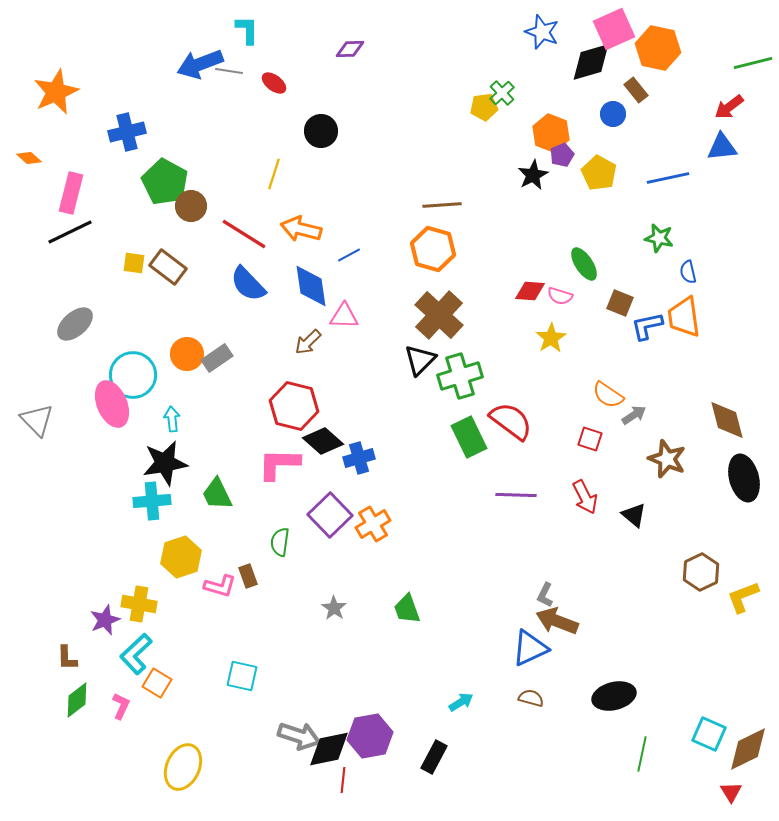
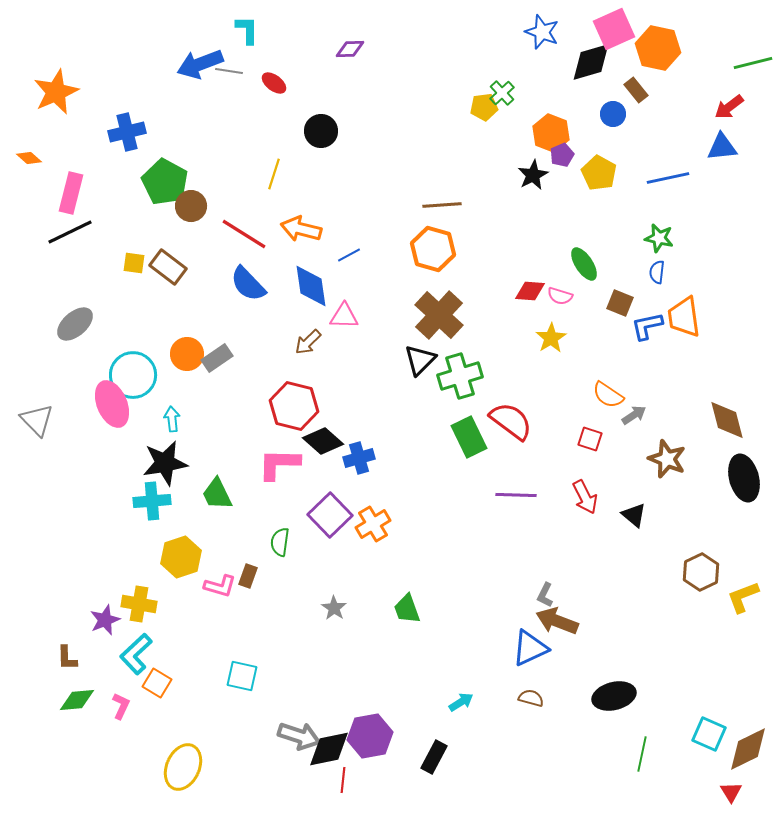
blue semicircle at (688, 272): moved 31 px left; rotated 20 degrees clockwise
brown rectangle at (248, 576): rotated 40 degrees clockwise
green diamond at (77, 700): rotated 33 degrees clockwise
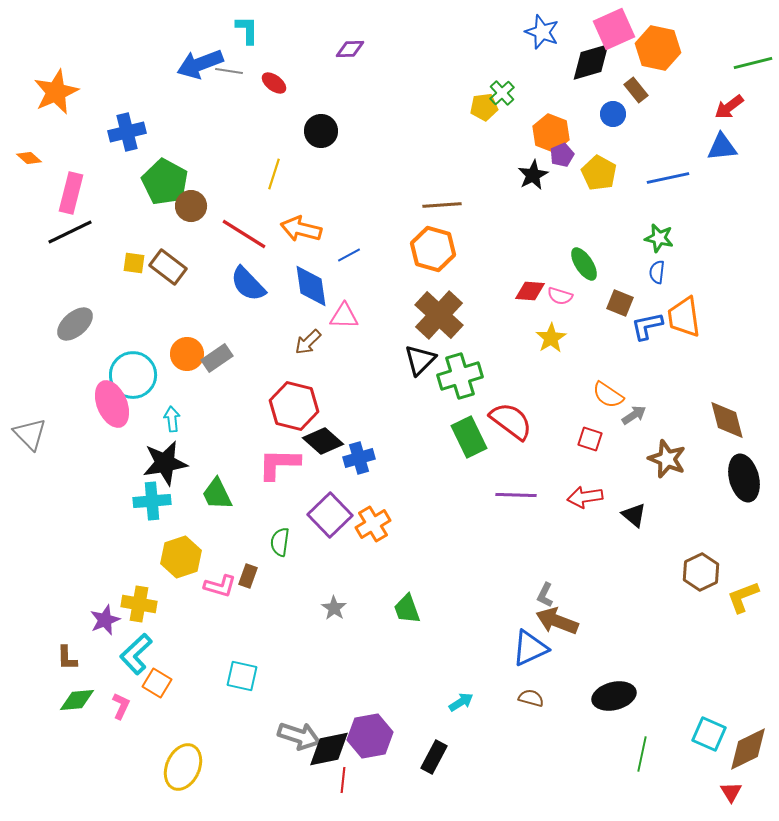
gray triangle at (37, 420): moved 7 px left, 14 px down
red arrow at (585, 497): rotated 108 degrees clockwise
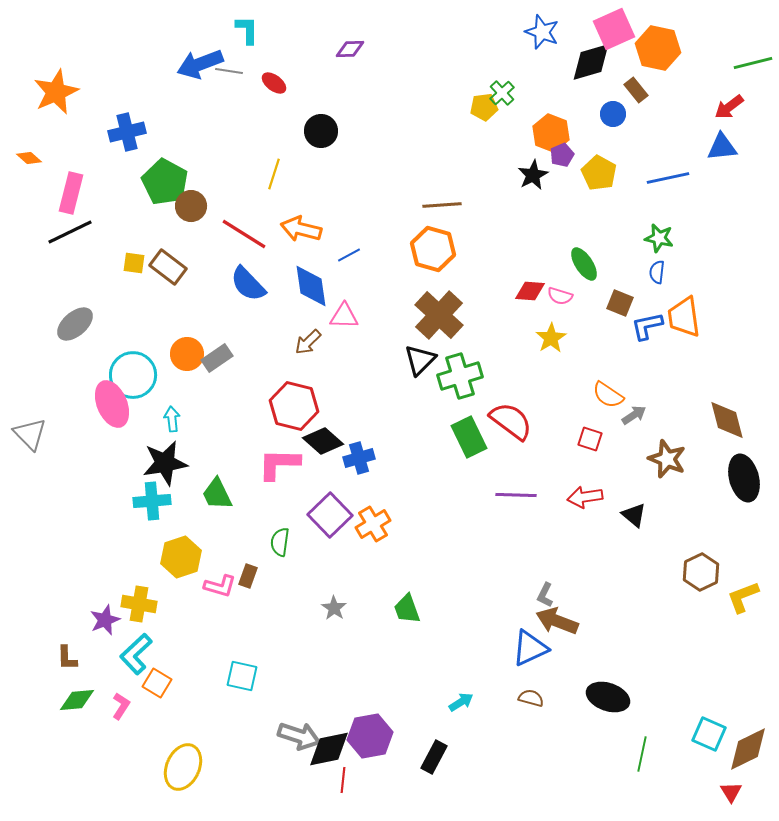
black ellipse at (614, 696): moved 6 px left, 1 px down; rotated 33 degrees clockwise
pink L-shape at (121, 706): rotated 8 degrees clockwise
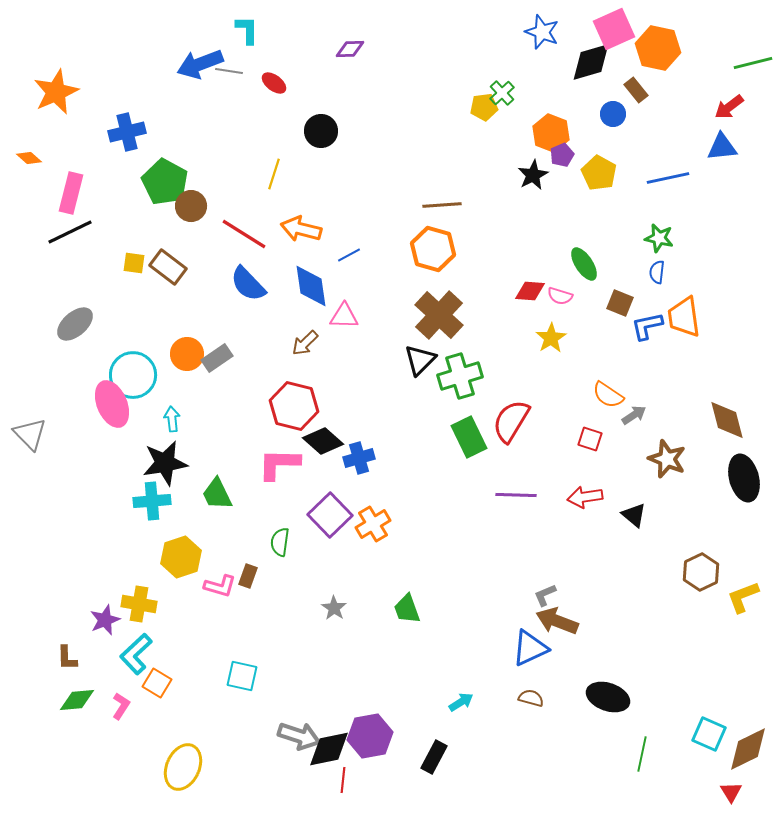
brown arrow at (308, 342): moved 3 px left, 1 px down
red semicircle at (511, 421): rotated 96 degrees counterclockwise
gray L-shape at (545, 595): rotated 40 degrees clockwise
